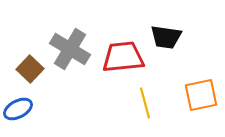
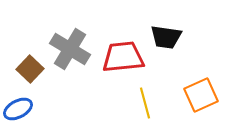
orange square: rotated 12 degrees counterclockwise
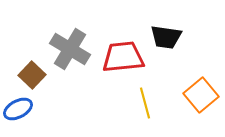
brown square: moved 2 px right, 6 px down
orange square: rotated 16 degrees counterclockwise
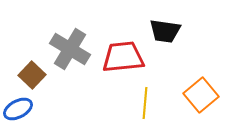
black trapezoid: moved 1 px left, 6 px up
yellow line: rotated 20 degrees clockwise
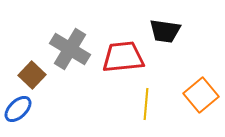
yellow line: moved 1 px right, 1 px down
blue ellipse: rotated 16 degrees counterclockwise
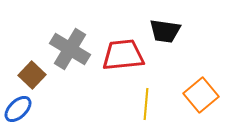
red trapezoid: moved 2 px up
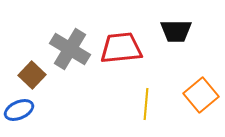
black trapezoid: moved 11 px right; rotated 8 degrees counterclockwise
red trapezoid: moved 2 px left, 7 px up
blue ellipse: moved 1 px right, 1 px down; rotated 20 degrees clockwise
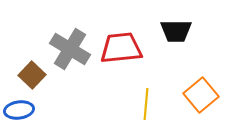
blue ellipse: rotated 16 degrees clockwise
